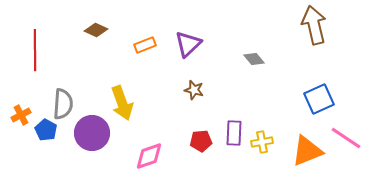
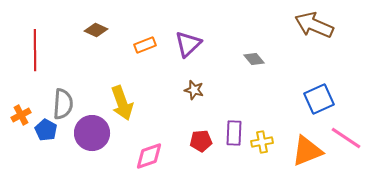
brown arrow: rotated 54 degrees counterclockwise
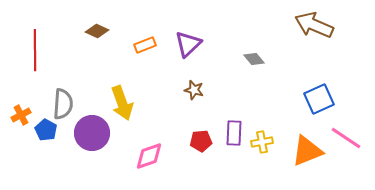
brown diamond: moved 1 px right, 1 px down
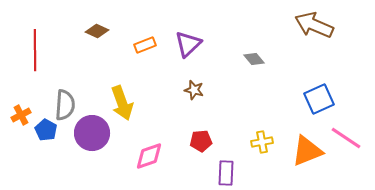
gray semicircle: moved 2 px right, 1 px down
purple rectangle: moved 8 px left, 40 px down
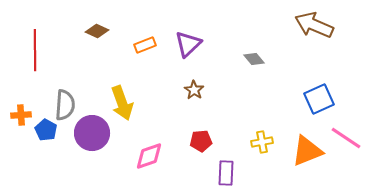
brown star: rotated 18 degrees clockwise
orange cross: rotated 24 degrees clockwise
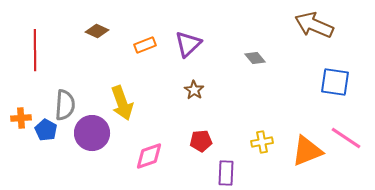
gray diamond: moved 1 px right, 1 px up
blue square: moved 16 px right, 17 px up; rotated 32 degrees clockwise
orange cross: moved 3 px down
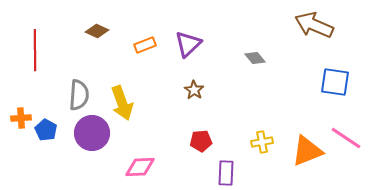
gray semicircle: moved 14 px right, 10 px up
pink diamond: moved 9 px left, 11 px down; rotated 16 degrees clockwise
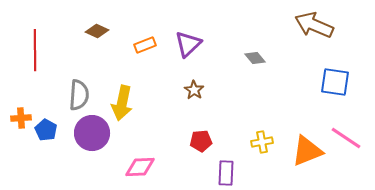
yellow arrow: rotated 32 degrees clockwise
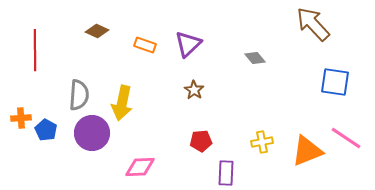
brown arrow: moved 1 px left, 1 px up; rotated 24 degrees clockwise
orange rectangle: rotated 40 degrees clockwise
